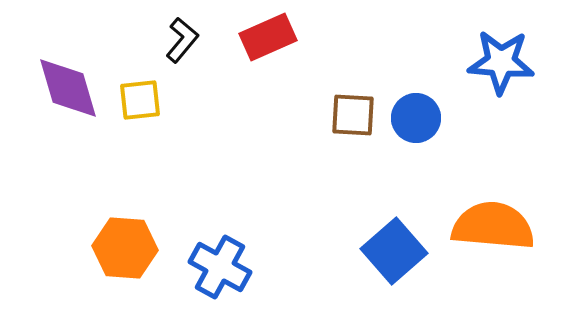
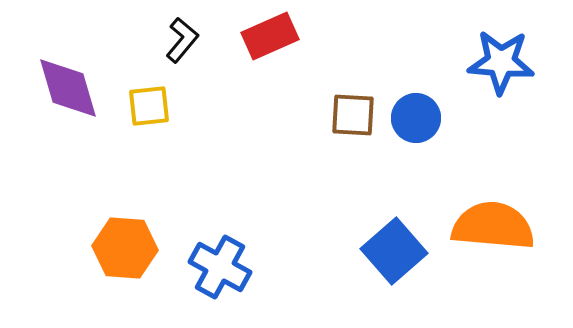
red rectangle: moved 2 px right, 1 px up
yellow square: moved 9 px right, 6 px down
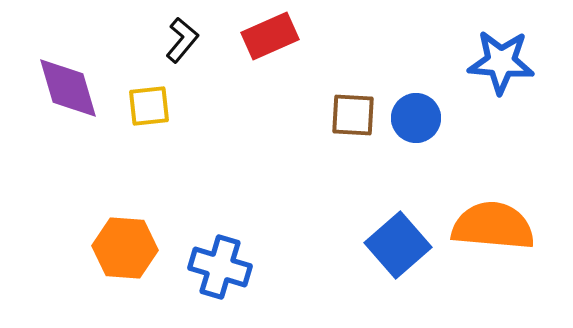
blue square: moved 4 px right, 6 px up
blue cross: rotated 12 degrees counterclockwise
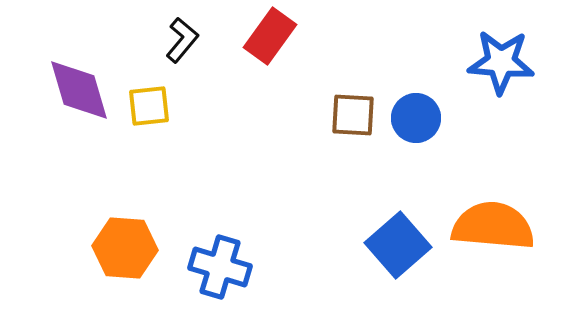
red rectangle: rotated 30 degrees counterclockwise
purple diamond: moved 11 px right, 2 px down
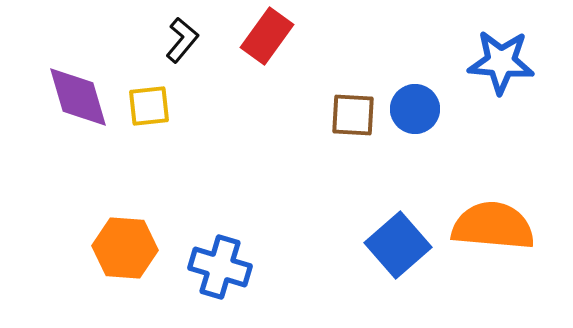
red rectangle: moved 3 px left
purple diamond: moved 1 px left, 7 px down
blue circle: moved 1 px left, 9 px up
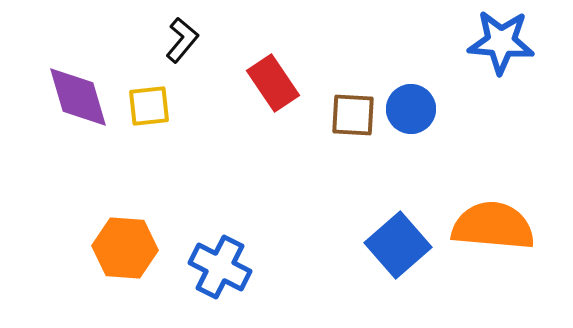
red rectangle: moved 6 px right, 47 px down; rotated 70 degrees counterclockwise
blue star: moved 20 px up
blue circle: moved 4 px left
blue cross: rotated 10 degrees clockwise
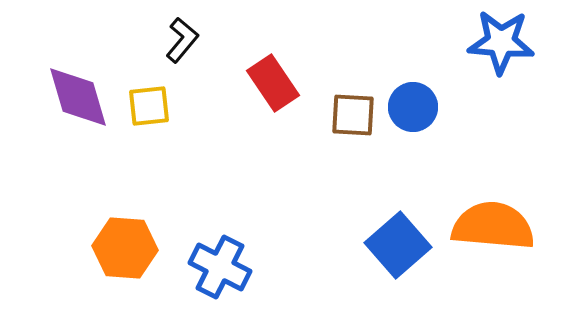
blue circle: moved 2 px right, 2 px up
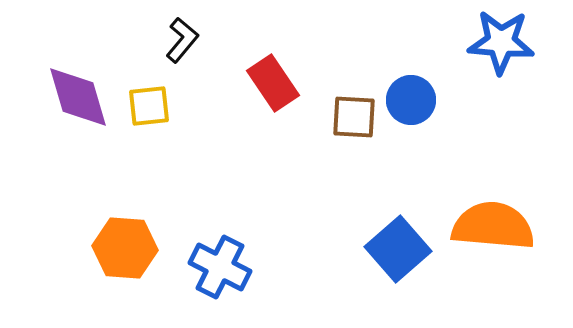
blue circle: moved 2 px left, 7 px up
brown square: moved 1 px right, 2 px down
blue square: moved 4 px down
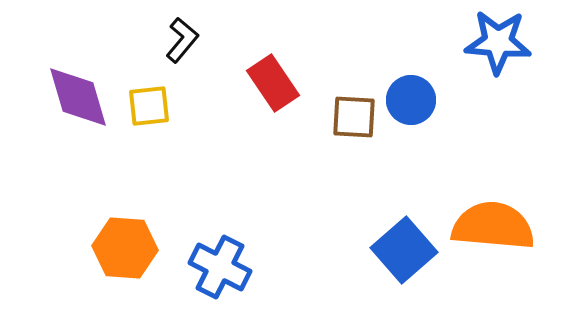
blue star: moved 3 px left
blue square: moved 6 px right, 1 px down
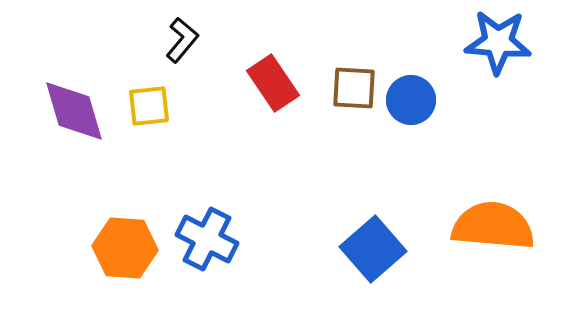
purple diamond: moved 4 px left, 14 px down
brown square: moved 29 px up
blue square: moved 31 px left, 1 px up
blue cross: moved 13 px left, 28 px up
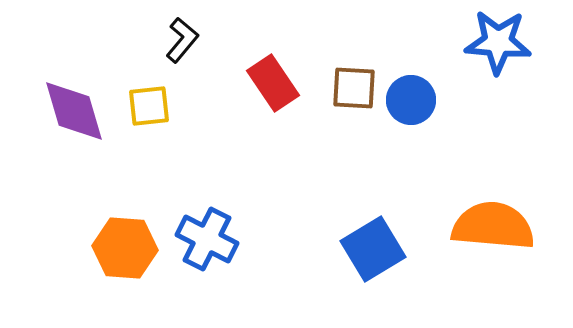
blue square: rotated 10 degrees clockwise
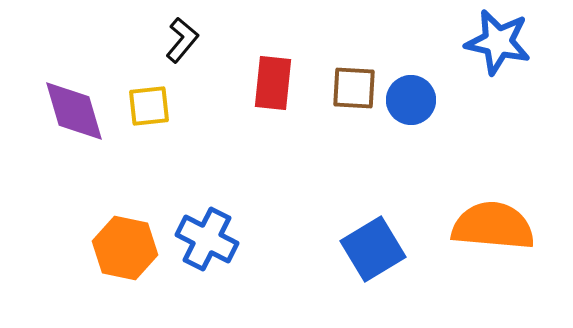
blue star: rotated 8 degrees clockwise
red rectangle: rotated 40 degrees clockwise
orange hexagon: rotated 8 degrees clockwise
